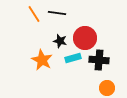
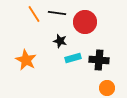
red circle: moved 16 px up
orange star: moved 16 px left
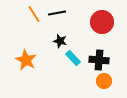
black line: rotated 18 degrees counterclockwise
red circle: moved 17 px right
cyan rectangle: rotated 63 degrees clockwise
orange circle: moved 3 px left, 7 px up
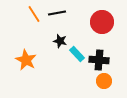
cyan rectangle: moved 4 px right, 4 px up
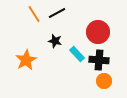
black line: rotated 18 degrees counterclockwise
red circle: moved 4 px left, 10 px down
black star: moved 5 px left
orange star: rotated 15 degrees clockwise
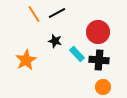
orange circle: moved 1 px left, 6 px down
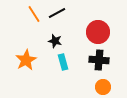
cyan rectangle: moved 14 px left, 8 px down; rotated 28 degrees clockwise
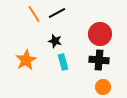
red circle: moved 2 px right, 2 px down
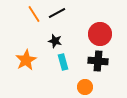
black cross: moved 1 px left, 1 px down
orange circle: moved 18 px left
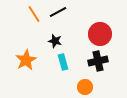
black line: moved 1 px right, 1 px up
black cross: rotated 18 degrees counterclockwise
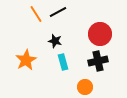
orange line: moved 2 px right
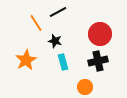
orange line: moved 9 px down
